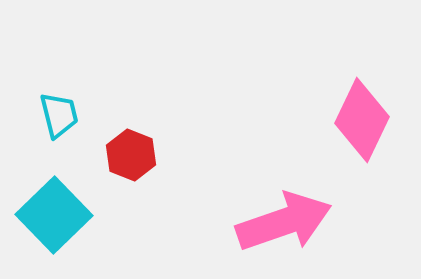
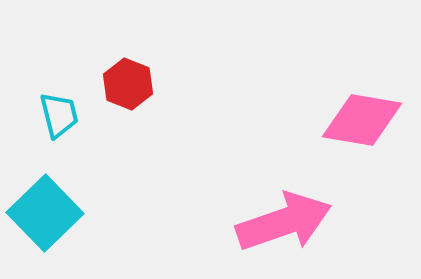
pink diamond: rotated 74 degrees clockwise
red hexagon: moved 3 px left, 71 px up
cyan square: moved 9 px left, 2 px up
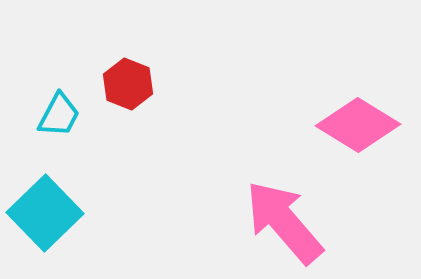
cyan trapezoid: rotated 42 degrees clockwise
pink diamond: moved 4 px left, 5 px down; rotated 22 degrees clockwise
pink arrow: rotated 112 degrees counterclockwise
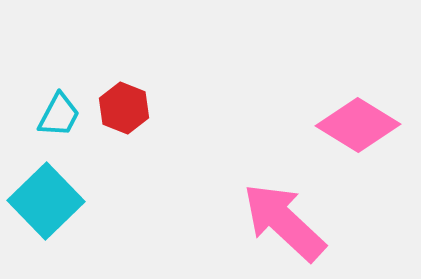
red hexagon: moved 4 px left, 24 px down
cyan square: moved 1 px right, 12 px up
pink arrow: rotated 6 degrees counterclockwise
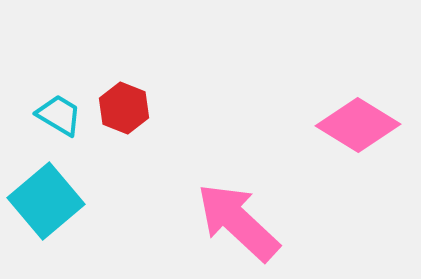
cyan trapezoid: rotated 87 degrees counterclockwise
cyan square: rotated 4 degrees clockwise
pink arrow: moved 46 px left
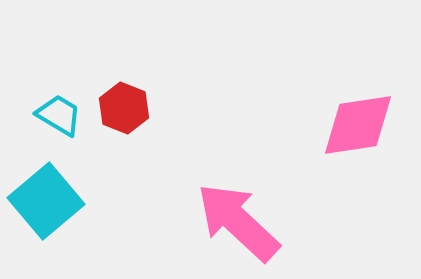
pink diamond: rotated 40 degrees counterclockwise
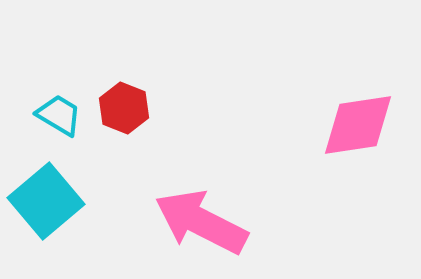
pink arrow: moved 37 px left; rotated 16 degrees counterclockwise
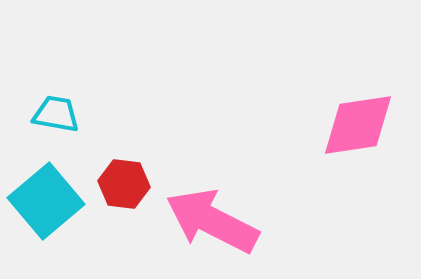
red hexagon: moved 76 px down; rotated 15 degrees counterclockwise
cyan trapezoid: moved 3 px left, 1 px up; rotated 21 degrees counterclockwise
pink arrow: moved 11 px right, 1 px up
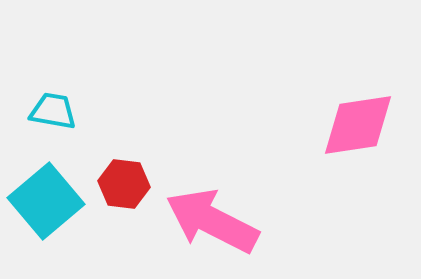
cyan trapezoid: moved 3 px left, 3 px up
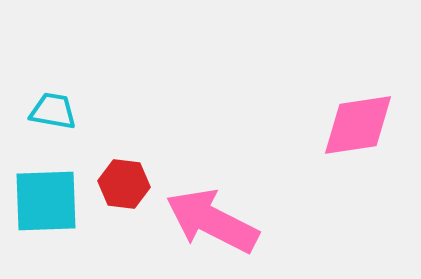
cyan square: rotated 38 degrees clockwise
